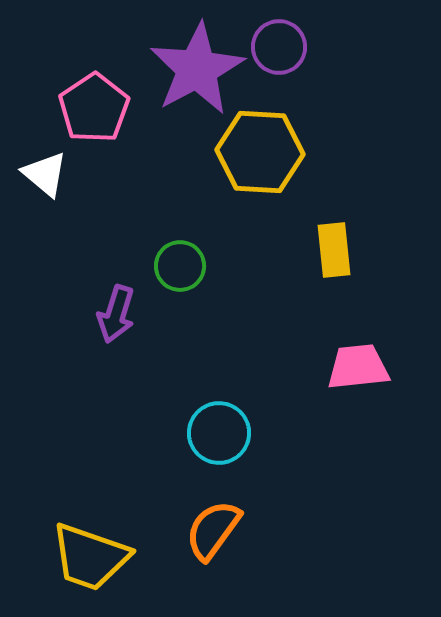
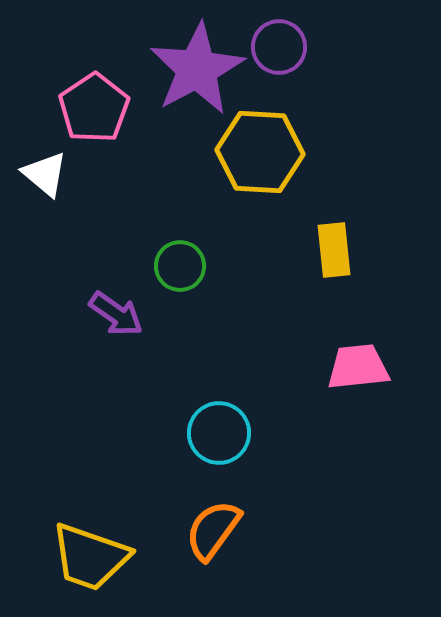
purple arrow: rotated 72 degrees counterclockwise
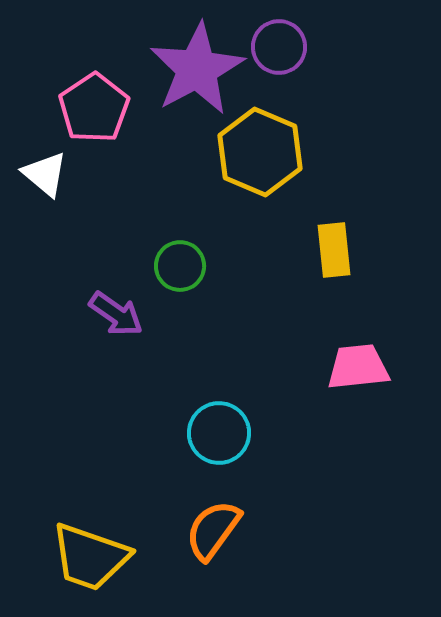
yellow hexagon: rotated 20 degrees clockwise
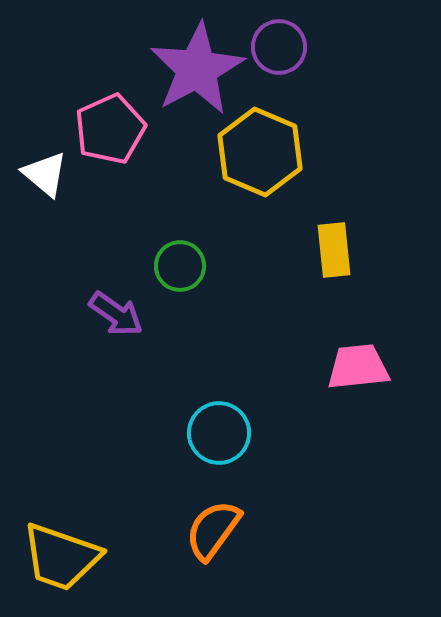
pink pentagon: moved 16 px right, 21 px down; rotated 10 degrees clockwise
yellow trapezoid: moved 29 px left
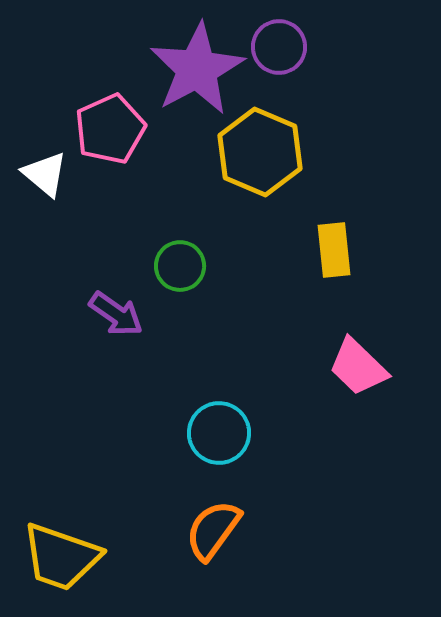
pink trapezoid: rotated 130 degrees counterclockwise
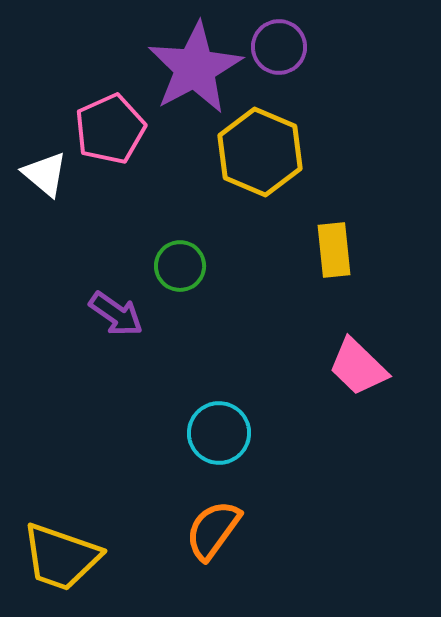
purple star: moved 2 px left, 1 px up
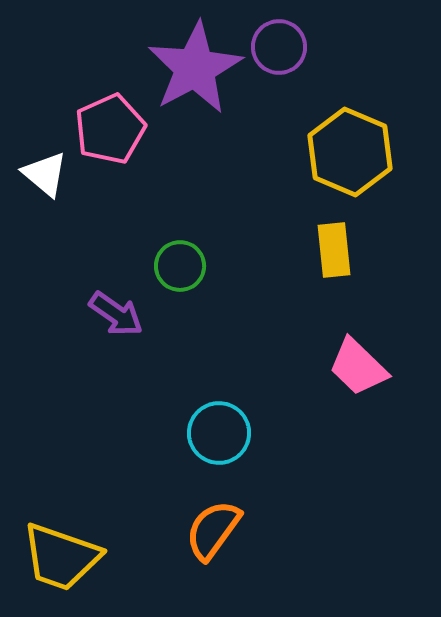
yellow hexagon: moved 90 px right
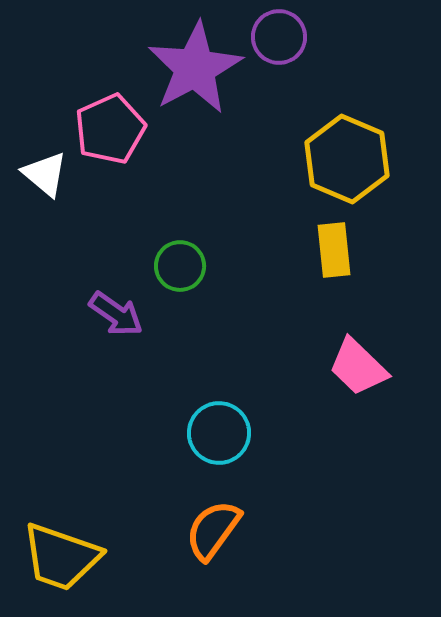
purple circle: moved 10 px up
yellow hexagon: moved 3 px left, 7 px down
